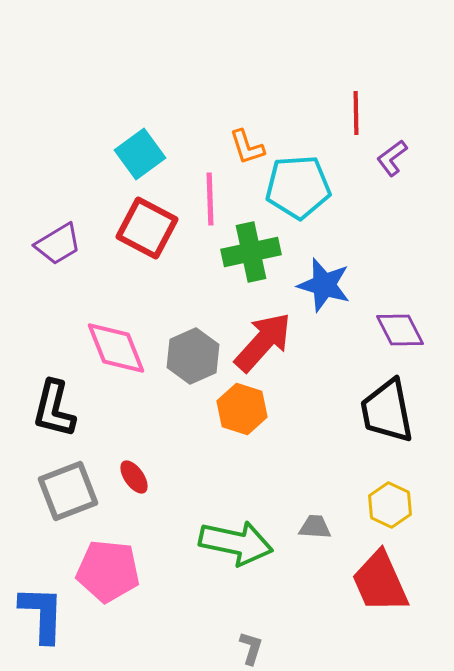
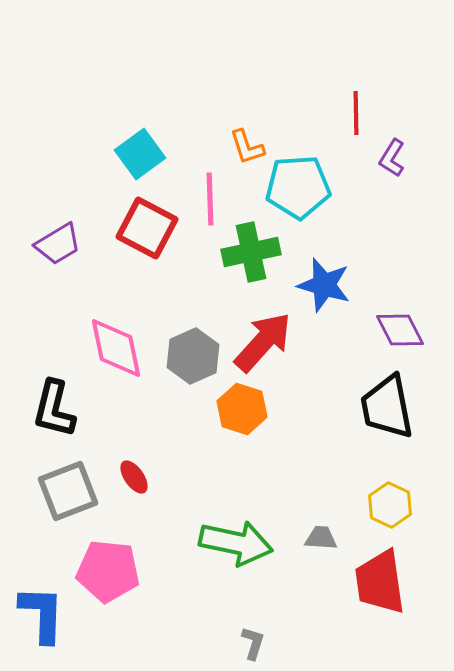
purple L-shape: rotated 21 degrees counterclockwise
pink diamond: rotated 10 degrees clockwise
black trapezoid: moved 4 px up
gray trapezoid: moved 6 px right, 11 px down
red trapezoid: rotated 16 degrees clockwise
gray L-shape: moved 2 px right, 5 px up
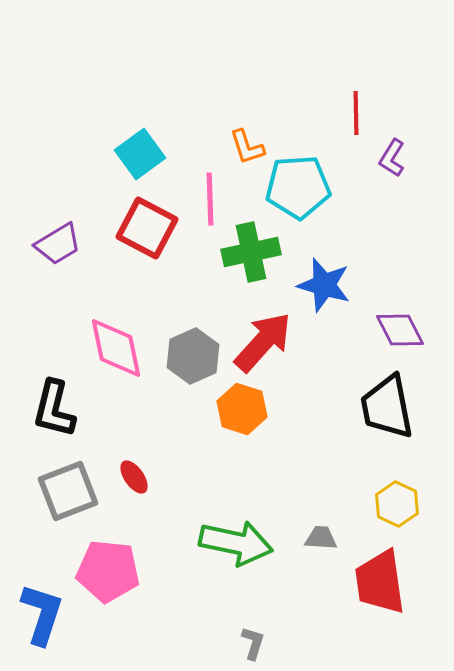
yellow hexagon: moved 7 px right, 1 px up
blue L-shape: rotated 16 degrees clockwise
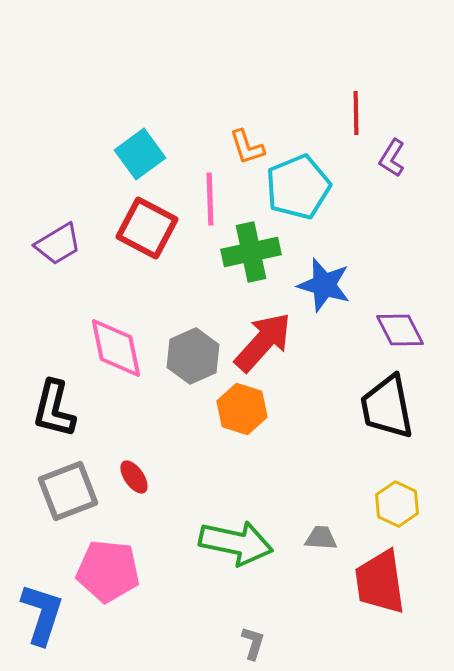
cyan pentagon: rotated 18 degrees counterclockwise
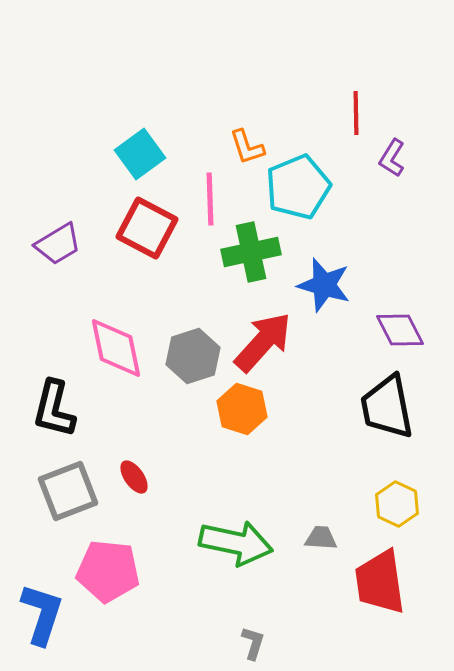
gray hexagon: rotated 6 degrees clockwise
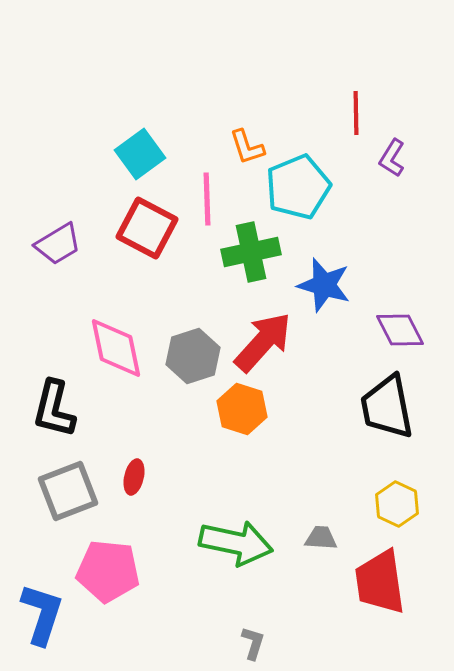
pink line: moved 3 px left
red ellipse: rotated 48 degrees clockwise
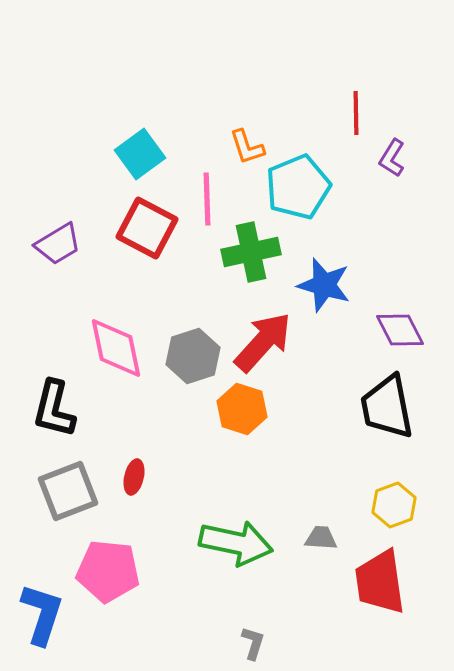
yellow hexagon: moved 3 px left, 1 px down; rotated 15 degrees clockwise
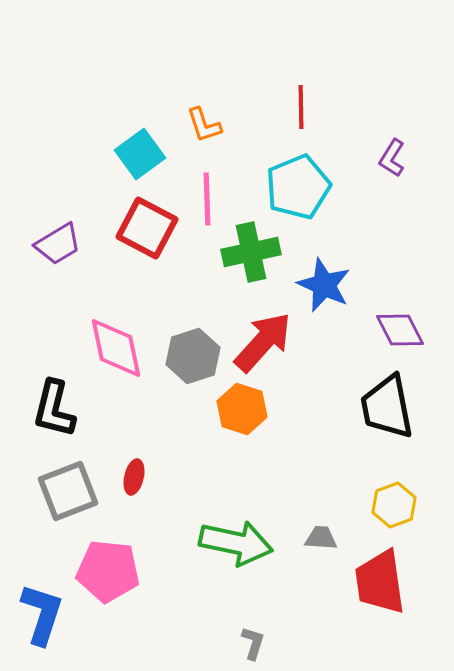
red line: moved 55 px left, 6 px up
orange L-shape: moved 43 px left, 22 px up
blue star: rotated 8 degrees clockwise
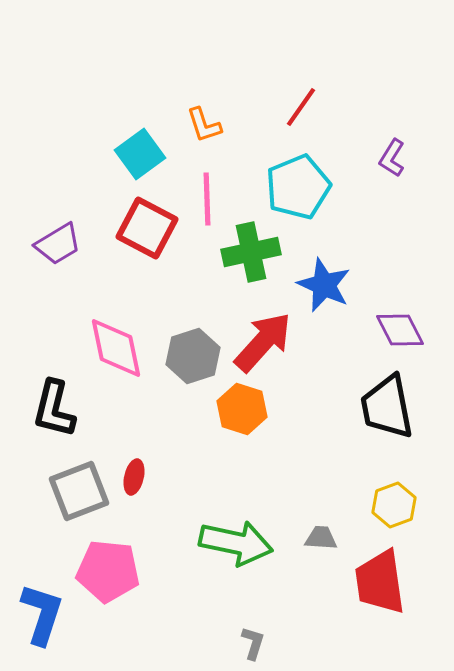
red line: rotated 36 degrees clockwise
gray square: moved 11 px right
